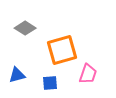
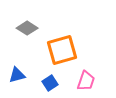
gray diamond: moved 2 px right
pink trapezoid: moved 2 px left, 7 px down
blue square: rotated 28 degrees counterclockwise
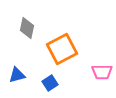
gray diamond: rotated 70 degrees clockwise
orange square: moved 1 px up; rotated 12 degrees counterclockwise
pink trapezoid: moved 16 px right, 9 px up; rotated 70 degrees clockwise
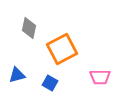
gray diamond: moved 2 px right
pink trapezoid: moved 2 px left, 5 px down
blue square: rotated 28 degrees counterclockwise
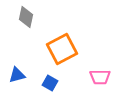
gray diamond: moved 3 px left, 11 px up
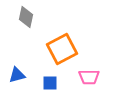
pink trapezoid: moved 11 px left
blue square: rotated 28 degrees counterclockwise
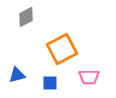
gray diamond: rotated 50 degrees clockwise
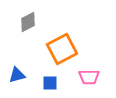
gray diamond: moved 2 px right, 5 px down
